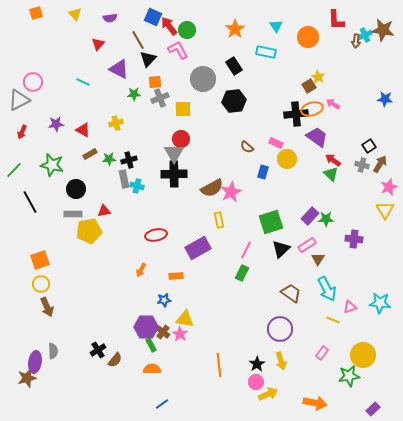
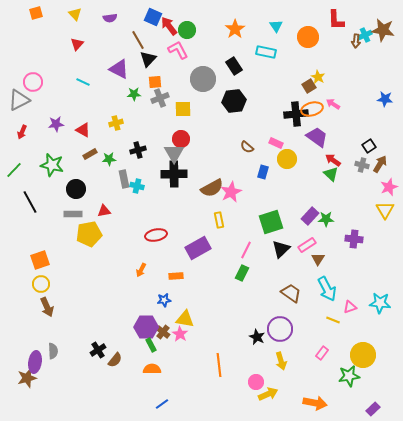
red triangle at (98, 44): moved 21 px left
black cross at (129, 160): moved 9 px right, 10 px up
yellow pentagon at (89, 231): moved 3 px down
black star at (257, 364): moved 27 px up; rotated 14 degrees counterclockwise
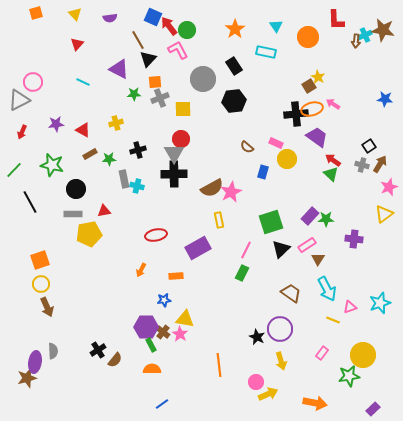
yellow triangle at (385, 210): moved 1 px left, 4 px down; rotated 24 degrees clockwise
cyan star at (380, 303): rotated 25 degrees counterclockwise
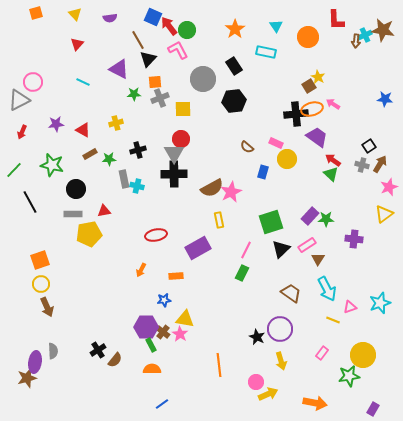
purple rectangle at (373, 409): rotated 16 degrees counterclockwise
